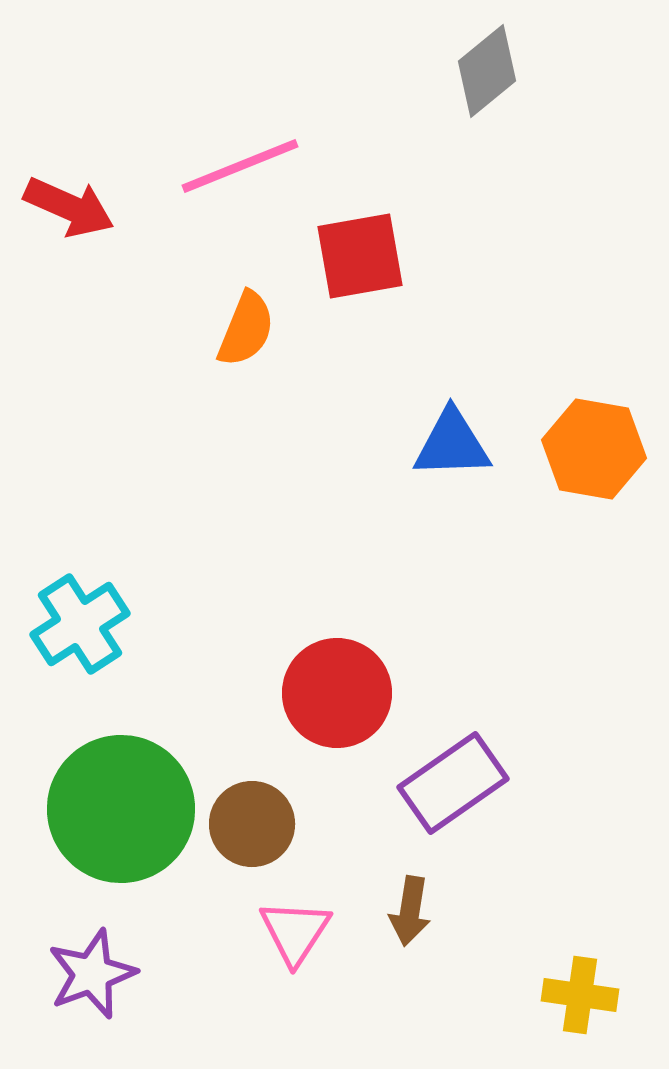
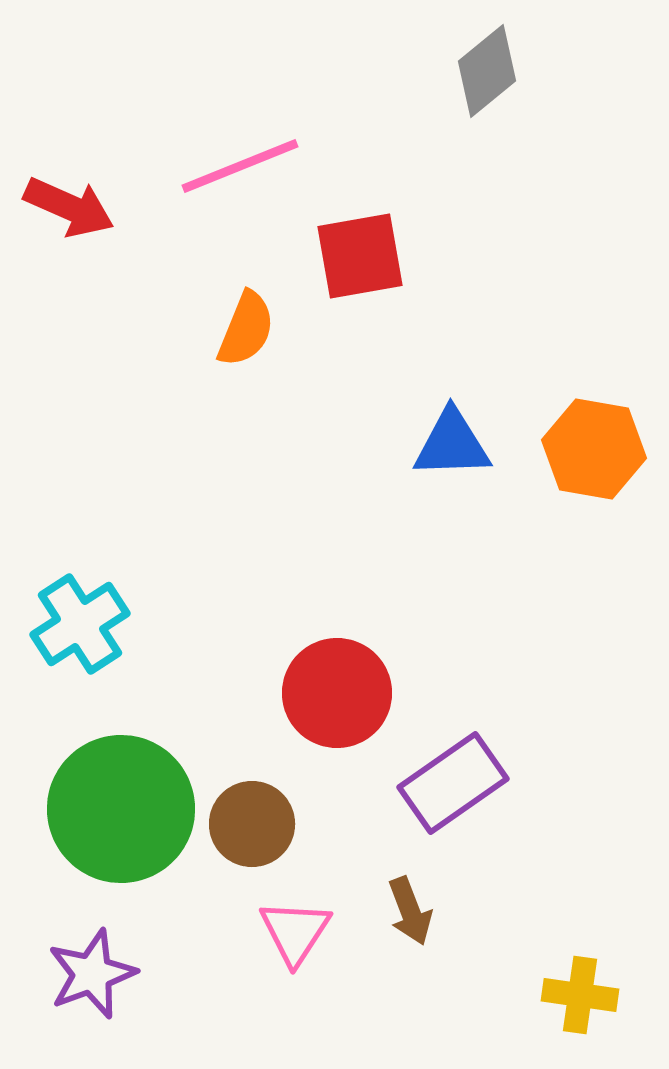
brown arrow: rotated 30 degrees counterclockwise
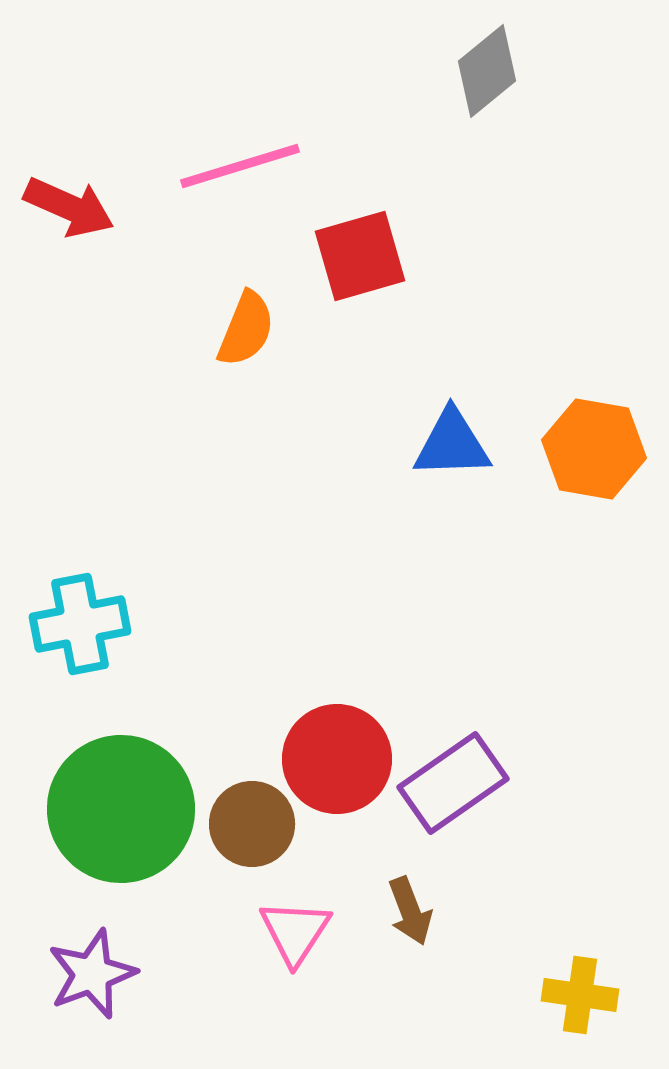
pink line: rotated 5 degrees clockwise
red square: rotated 6 degrees counterclockwise
cyan cross: rotated 22 degrees clockwise
red circle: moved 66 px down
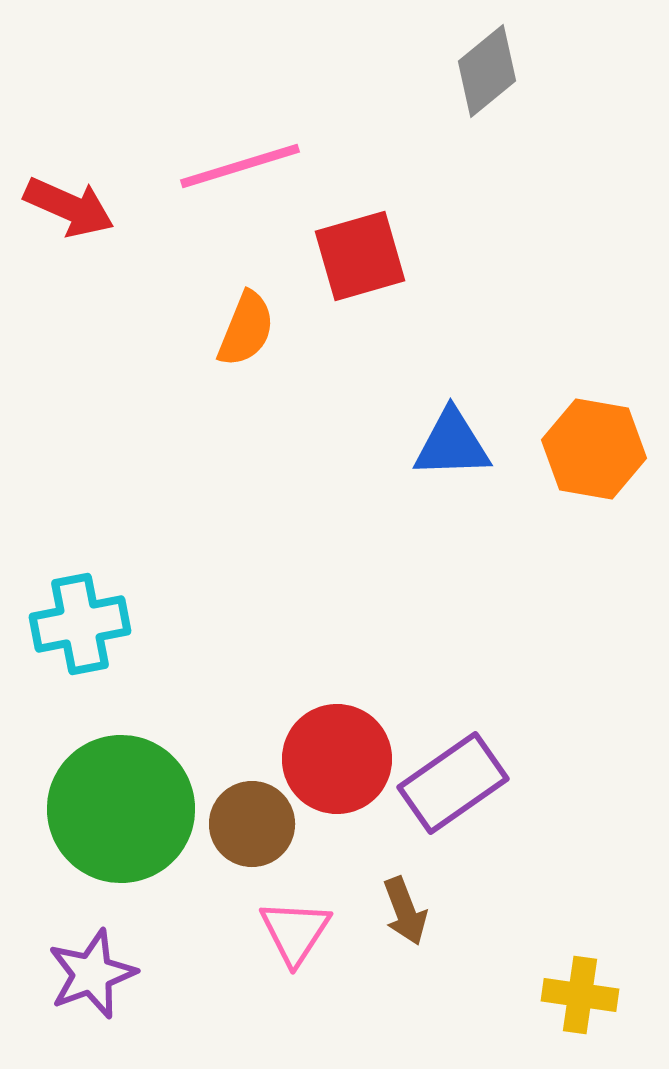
brown arrow: moved 5 px left
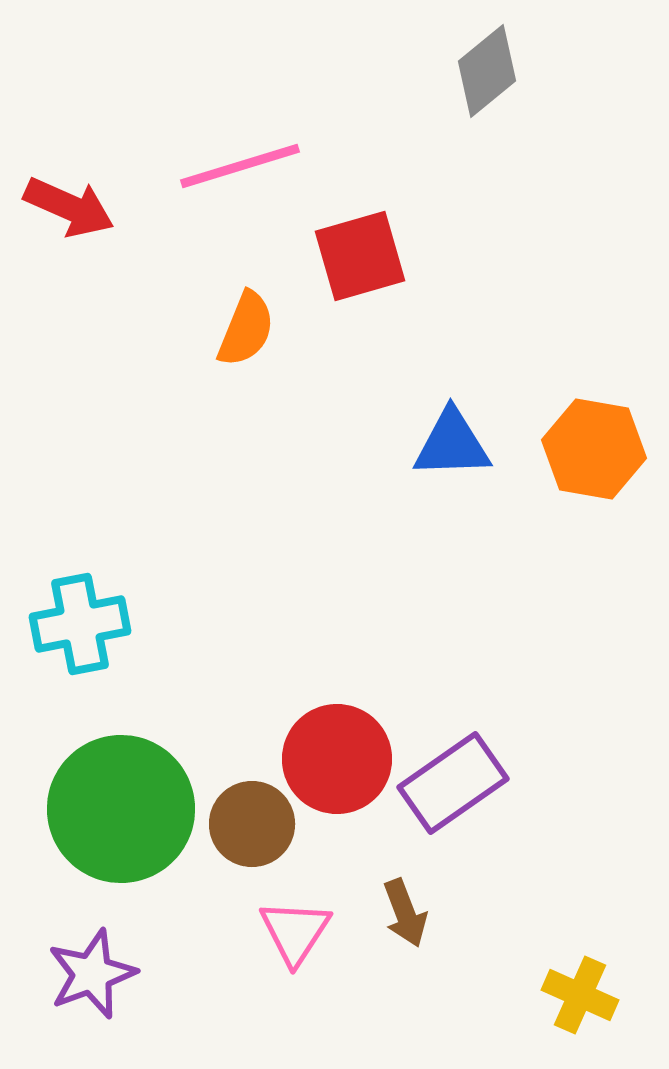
brown arrow: moved 2 px down
yellow cross: rotated 16 degrees clockwise
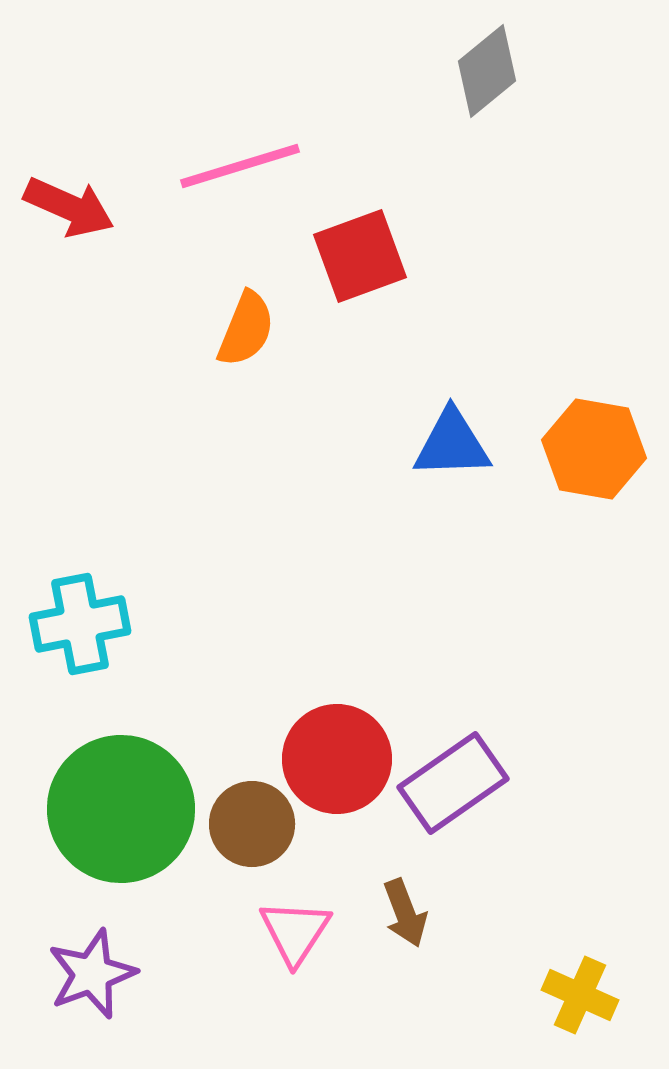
red square: rotated 4 degrees counterclockwise
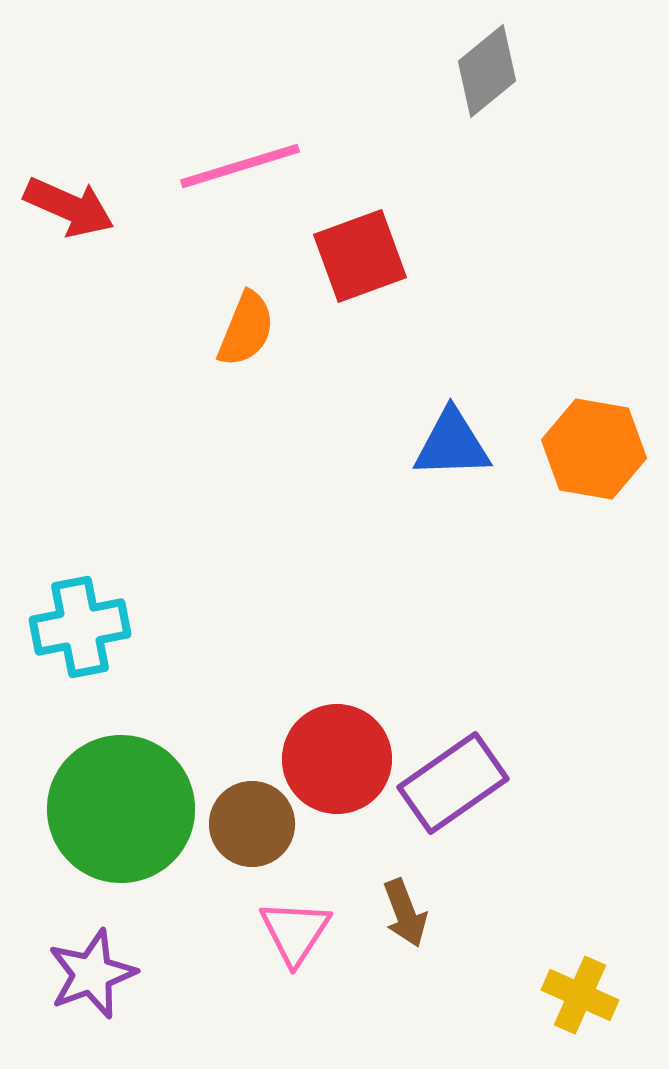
cyan cross: moved 3 px down
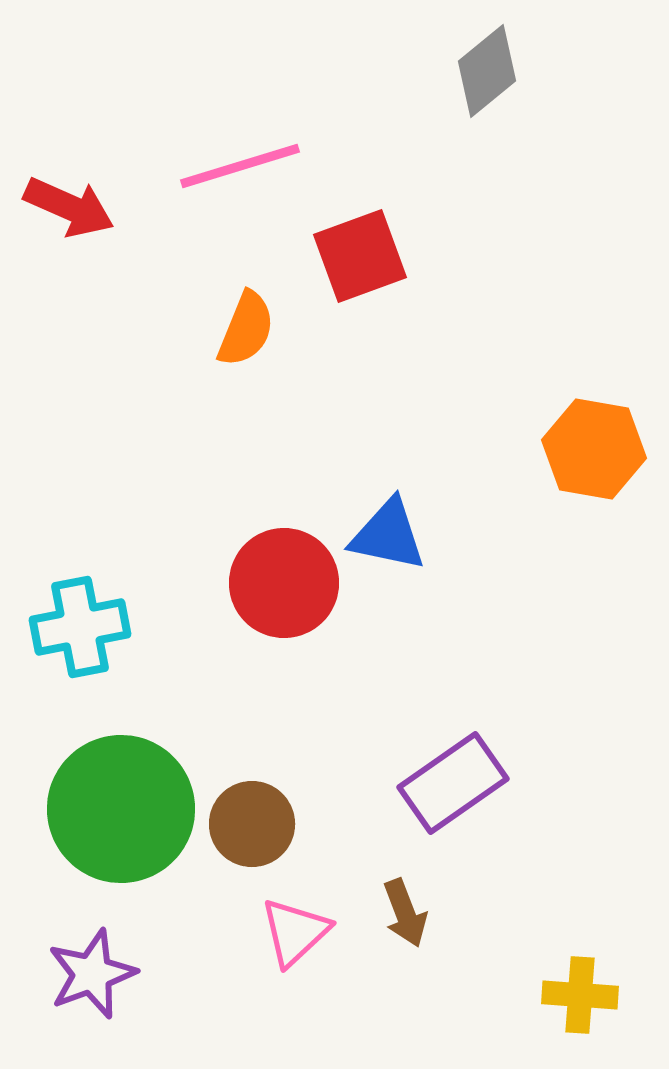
blue triangle: moved 64 px left, 91 px down; rotated 14 degrees clockwise
red circle: moved 53 px left, 176 px up
pink triangle: rotated 14 degrees clockwise
yellow cross: rotated 20 degrees counterclockwise
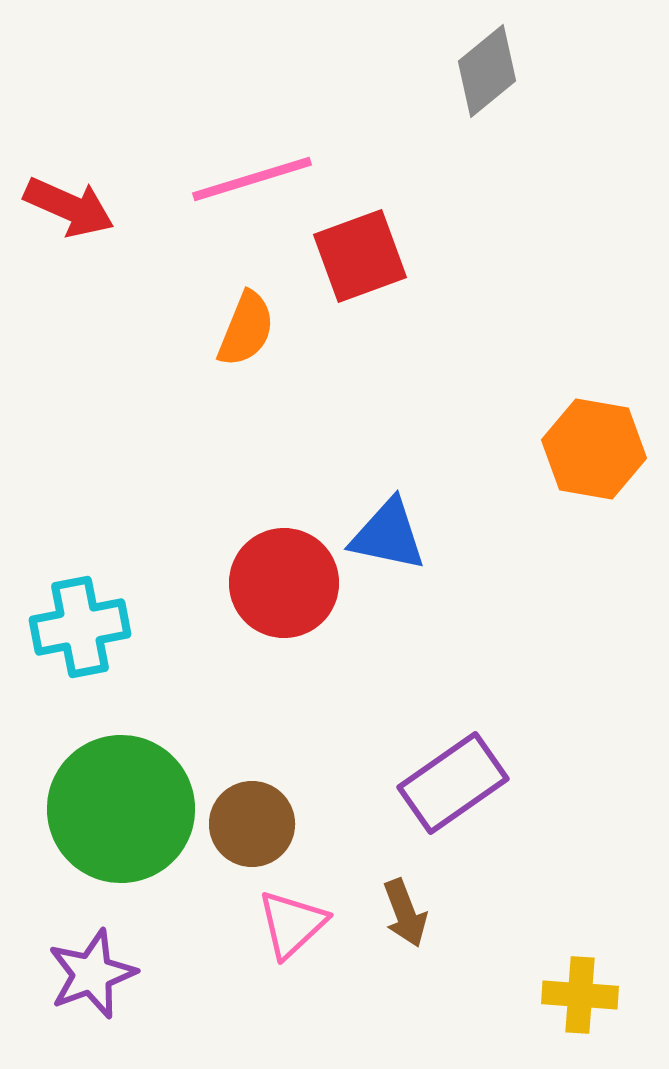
pink line: moved 12 px right, 13 px down
pink triangle: moved 3 px left, 8 px up
